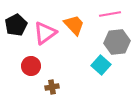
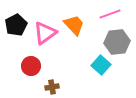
pink line: rotated 10 degrees counterclockwise
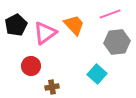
cyan square: moved 4 px left, 9 px down
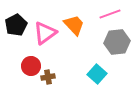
brown cross: moved 4 px left, 10 px up
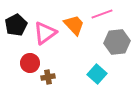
pink line: moved 8 px left
red circle: moved 1 px left, 3 px up
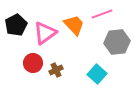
red circle: moved 3 px right
brown cross: moved 8 px right, 7 px up; rotated 16 degrees counterclockwise
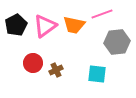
orange trapezoid: rotated 145 degrees clockwise
pink triangle: moved 7 px up
cyan square: rotated 36 degrees counterclockwise
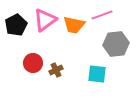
pink line: moved 1 px down
pink triangle: moved 6 px up
gray hexagon: moved 1 px left, 2 px down
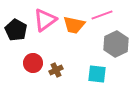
black pentagon: moved 5 px down; rotated 15 degrees counterclockwise
gray hexagon: rotated 20 degrees counterclockwise
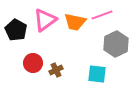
orange trapezoid: moved 1 px right, 3 px up
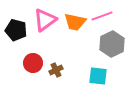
pink line: moved 1 px down
black pentagon: rotated 15 degrees counterclockwise
gray hexagon: moved 4 px left
cyan square: moved 1 px right, 2 px down
